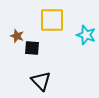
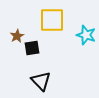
brown star: rotated 24 degrees clockwise
black square: rotated 14 degrees counterclockwise
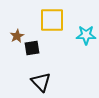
cyan star: rotated 18 degrees counterclockwise
black triangle: moved 1 px down
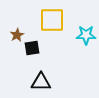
brown star: moved 1 px up
black triangle: rotated 45 degrees counterclockwise
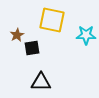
yellow square: rotated 12 degrees clockwise
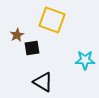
yellow square: rotated 8 degrees clockwise
cyan star: moved 1 px left, 25 px down
black triangle: moved 2 px right; rotated 30 degrees clockwise
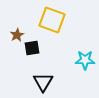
black triangle: rotated 30 degrees clockwise
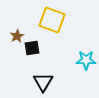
brown star: moved 1 px down
cyan star: moved 1 px right
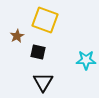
yellow square: moved 7 px left
black square: moved 6 px right, 4 px down; rotated 21 degrees clockwise
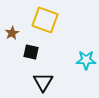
brown star: moved 5 px left, 3 px up
black square: moved 7 px left
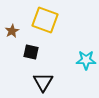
brown star: moved 2 px up
